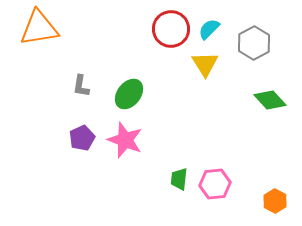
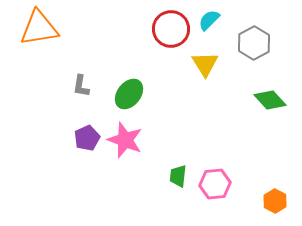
cyan semicircle: moved 9 px up
purple pentagon: moved 5 px right
green trapezoid: moved 1 px left, 3 px up
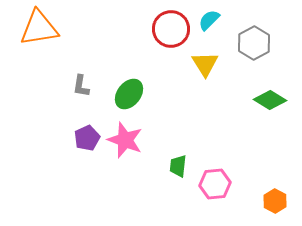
green diamond: rotated 16 degrees counterclockwise
green trapezoid: moved 10 px up
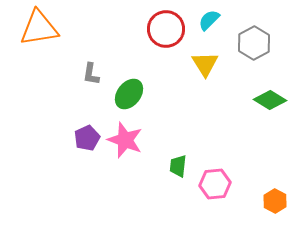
red circle: moved 5 px left
gray L-shape: moved 10 px right, 12 px up
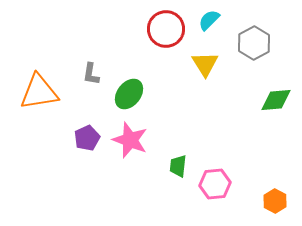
orange triangle: moved 64 px down
green diamond: moved 6 px right; rotated 36 degrees counterclockwise
pink star: moved 5 px right
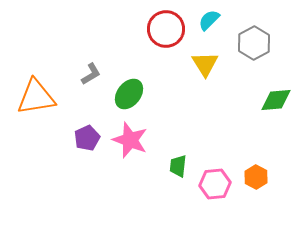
gray L-shape: rotated 130 degrees counterclockwise
orange triangle: moved 3 px left, 5 px down
orange hexagon: moved 19 px left, 24 px up
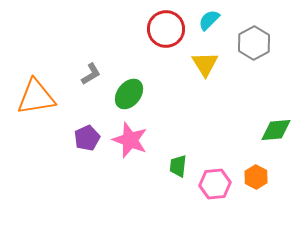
green diamond: moved 30 px down
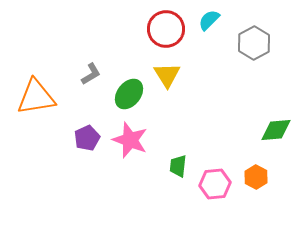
yellow triangle: moved 38 px left, 11 px down
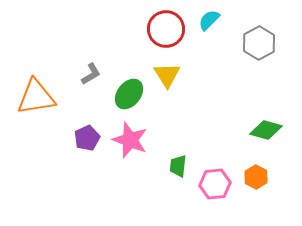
gray hexagon: moved 5 px right
green diamond: moved 10 px left; rotated 20 degrees clockwise
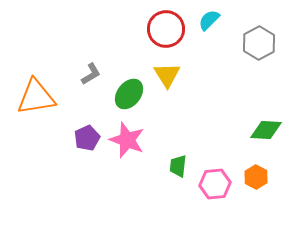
green diamond: rotated 12 degrees counterclockwise
pink star: moved 3 px left
